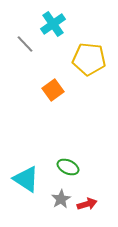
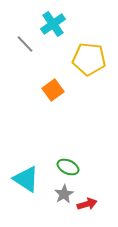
gray star: moved 3 px right, 5 px up
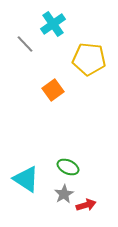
red arrow: moved 1 px left, 1 px down
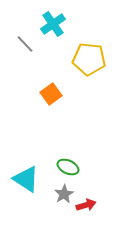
orange square: moved 2 px left, 4 px down
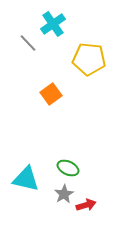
gray line: moved 3 px right, 1 px up
green ellipse: moved 1 px down
cyan triangle: rotated 20 degrees counterclockwise
